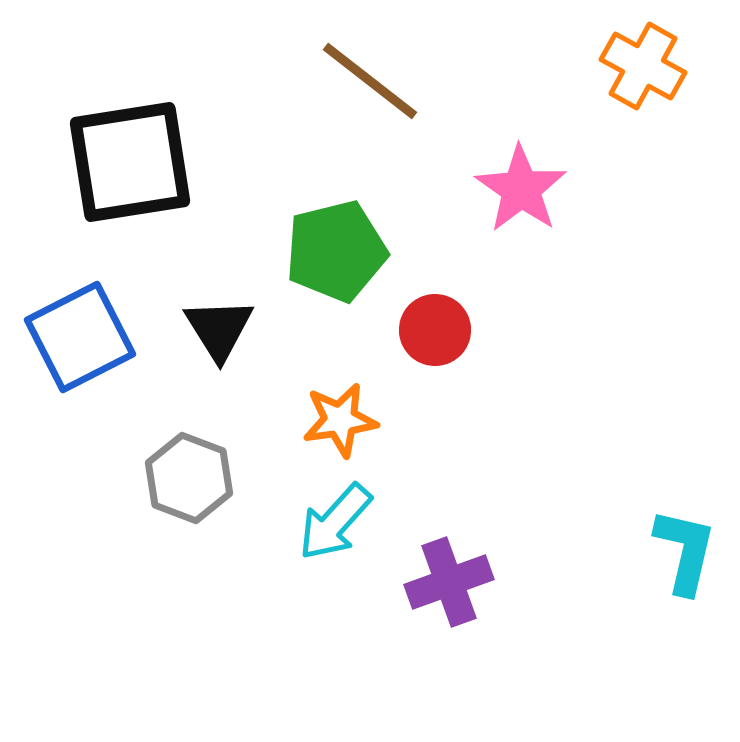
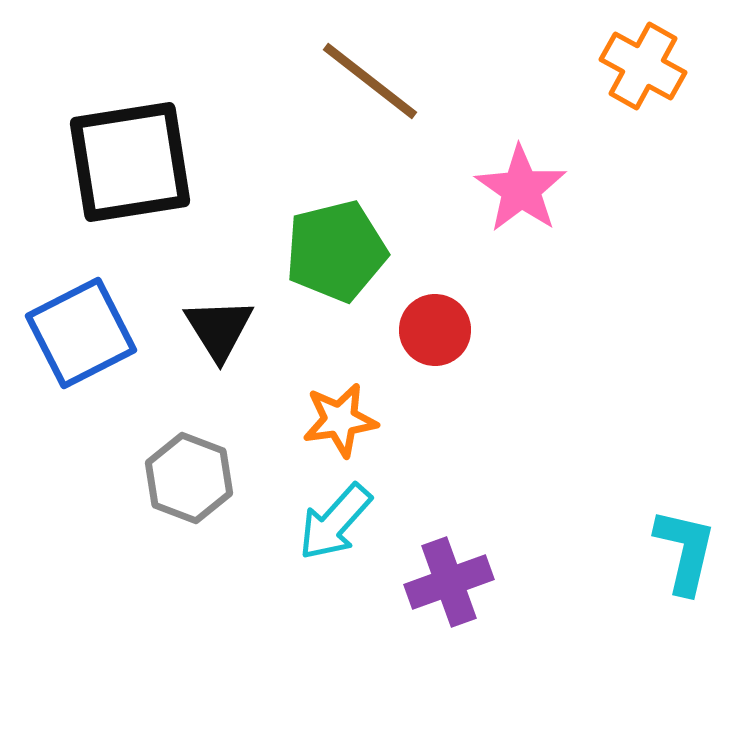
blue square: moved 1 px right, 4 px up
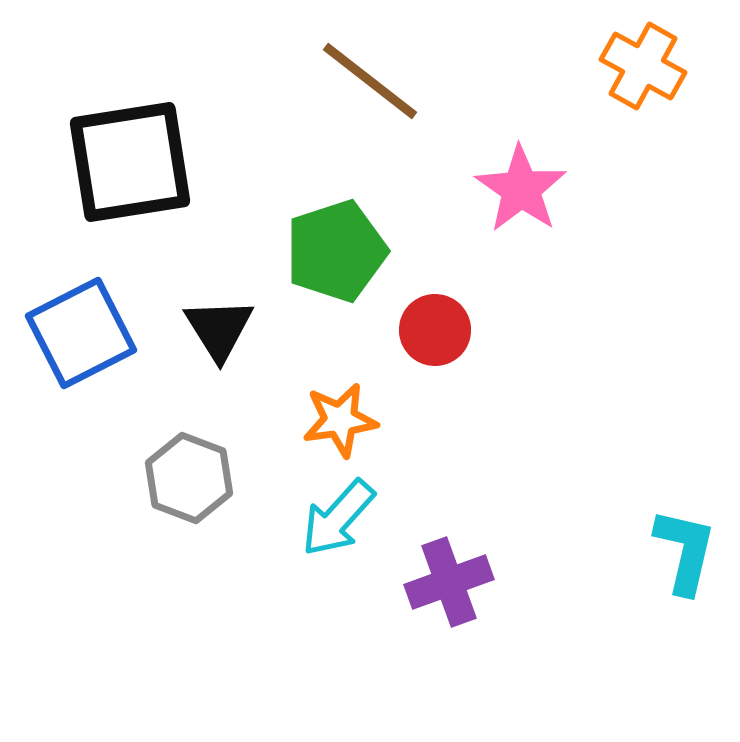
green pentagon: rotated 4 degrees counterclockwise
cyan arrow: moved 3 px right, 4 px up
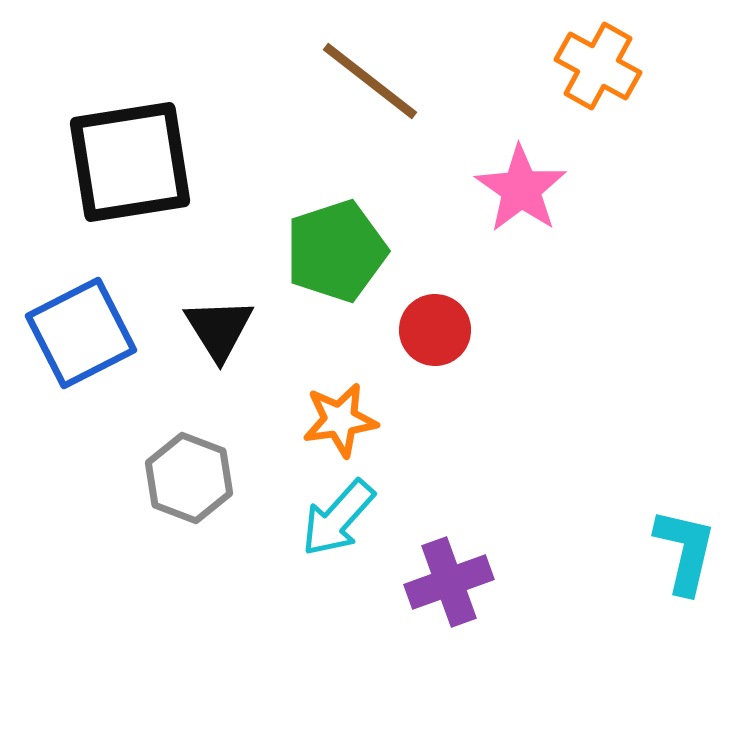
orange cross: moved 45 px left
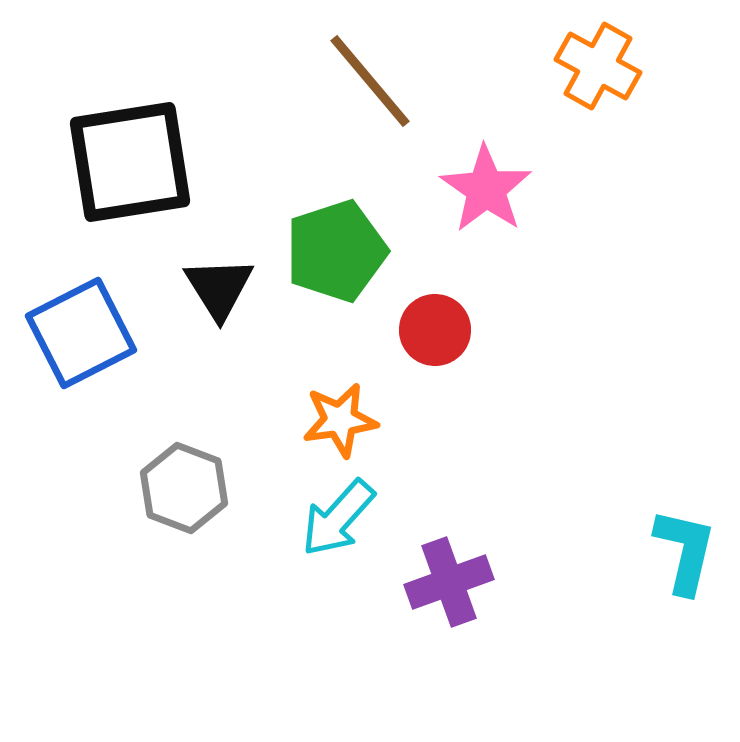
brown line: rotated 12 degrees clockwise
pink star: moved 35 px left
black triangle: moved 41 px up
gray hexagon: moved 5 px left, 10 px down
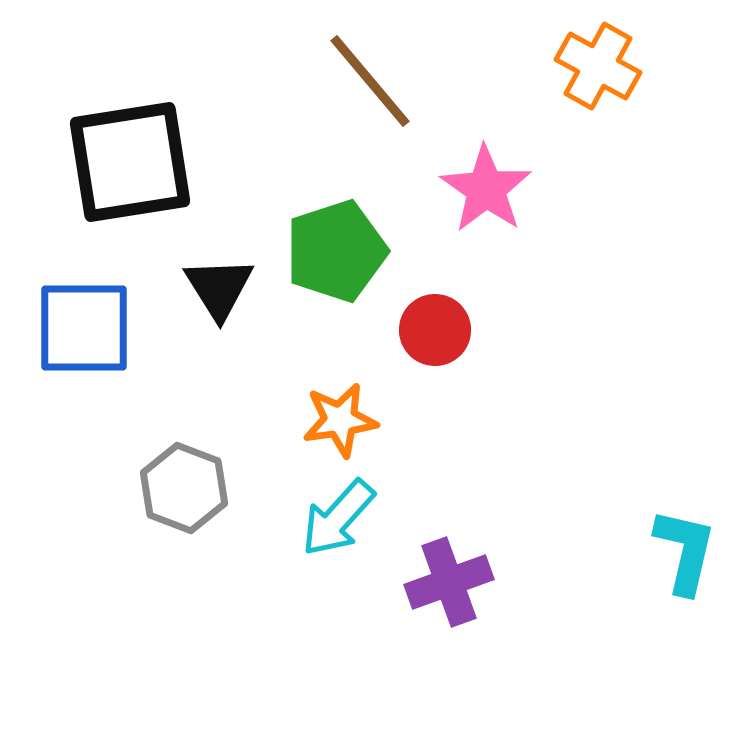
blue square: moved 3 px right, 5 px up; rotated 27 degrees clockwise
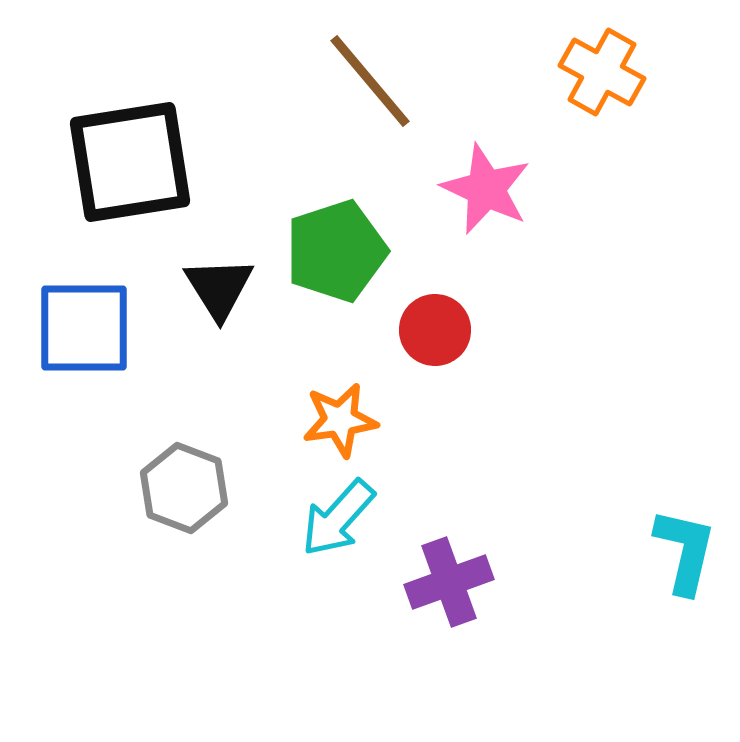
orange cross: moved 4 px right, 6 px down
pink star: rotated 10 degrees counterclockwise
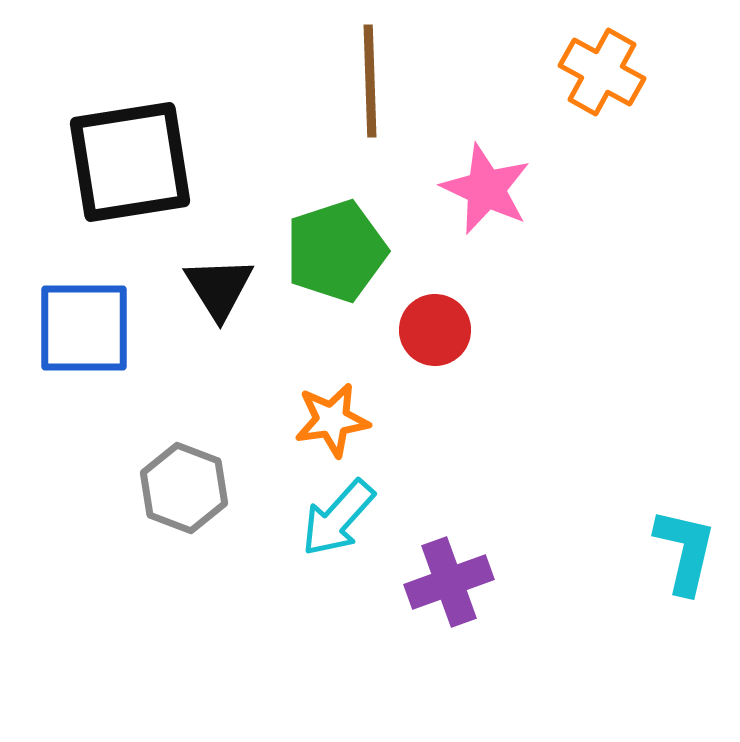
brown line: rotated 38 degrees clockwise
orange star: moved 8 px left
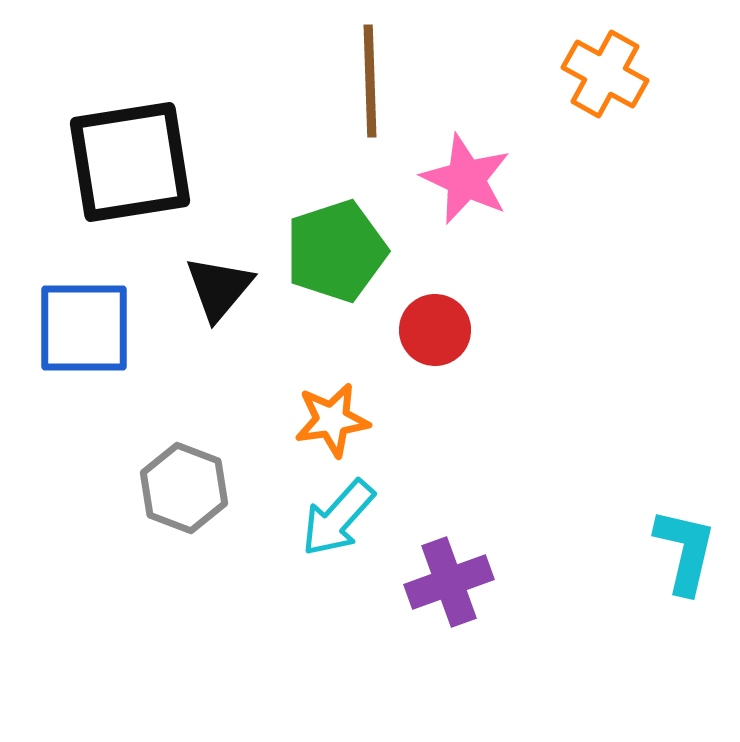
orange cross: moved 3 px right, 2 px down
pink star: moved 20 px left, 10 px up
black triangle: rotated 12 degrees clockwise
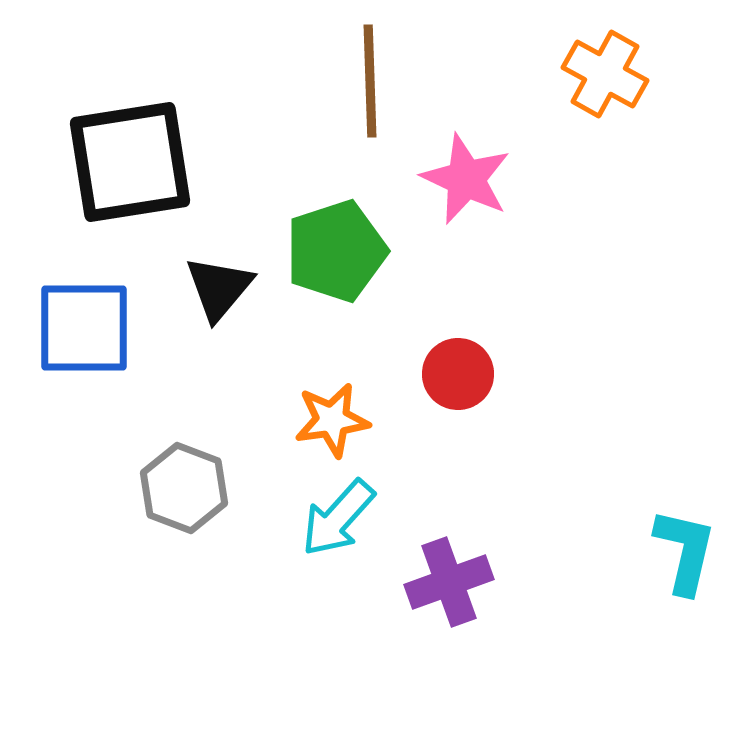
red circle: moved 23 px right, 44 px down
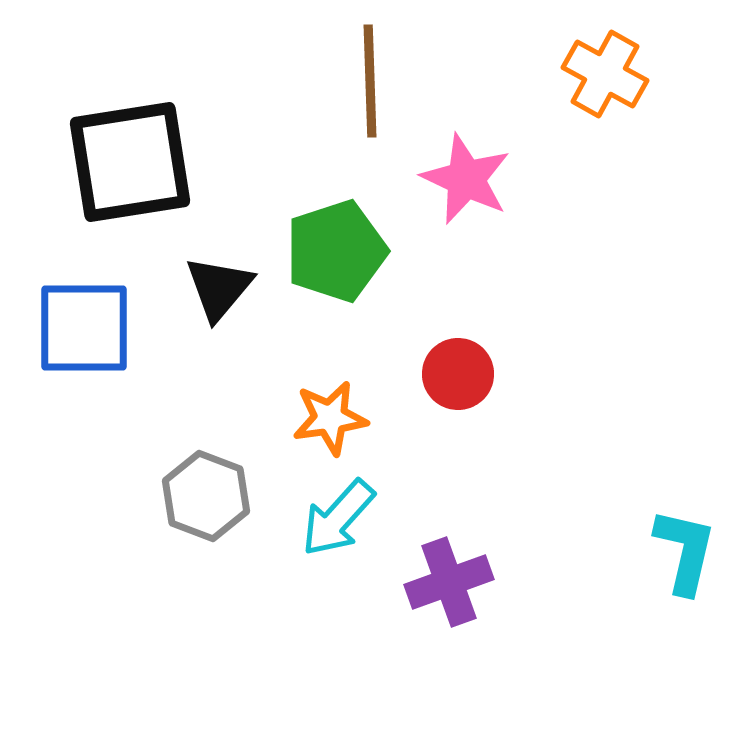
orange star: moved 2 px left, 2 px up
gray hexagon: moved 22 px right, 8 px down
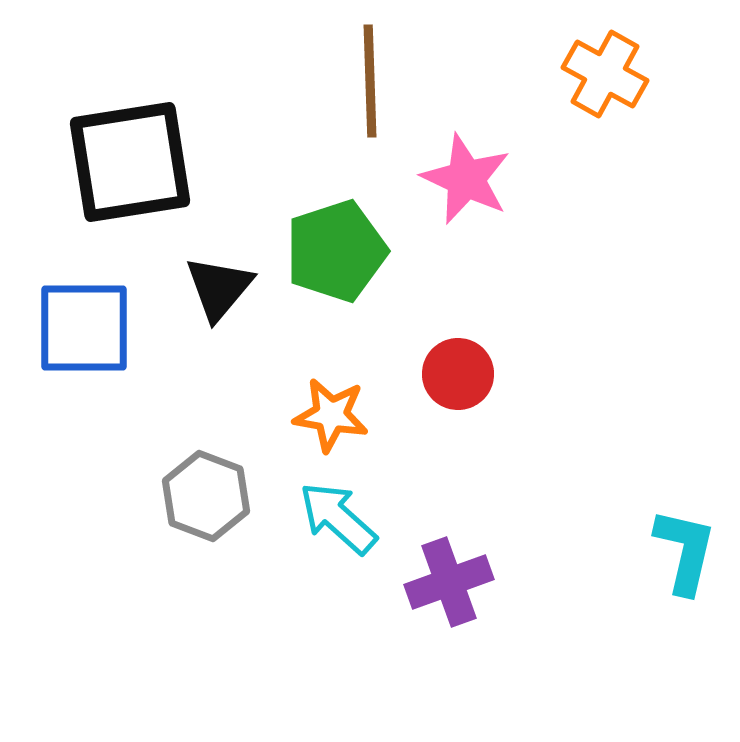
orange star: moved 1 px right, 3 px up; rotated 18 degrees clockwise
cyan arrow: rotated 90 degrees clockwise
